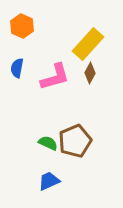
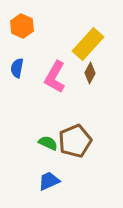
pink L-shape: rotated 136 degrees clockwise
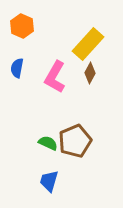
blue trapezoid: rotated 50 degrees counterclockwise
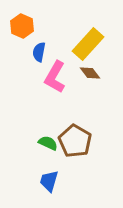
blue semicircle: moved 22 px right, 16 px up
brown diamond: rotated 65 degrees counterclockwise
brown pentagon: rotated 20 degrees counterclockwise
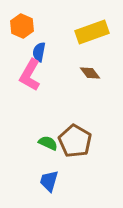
yellow rectangle: moved 4 px right, 12 px up; rotated 28 degrees clockwise
pink L-shape: moved 25 px left, 2 px up
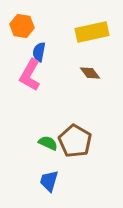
orange hexagon: rotated 15 degrees counterclockwise
yellow rectangle: rotated 8 degrees clockwise
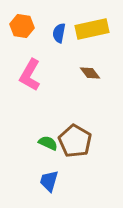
yellow rectangle: moved 3 px up
blue semicircle: moved 20 px right, 19 px up
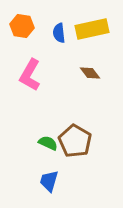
blue semicircle: rotated 18 degrees counterclockwise
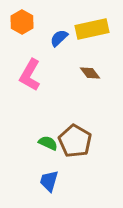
orange hexagon: moved 4 px up; rotated 20 degrees clockwise
blue semicircle: moved 5 px down; rotated 54 degrees clockwise
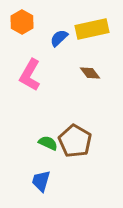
blue trapezoid: moved 8 px left
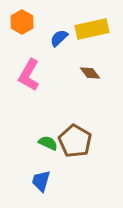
pink L-shape: moved 1 px left
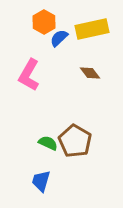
orange hexagon: moved 22 px right
